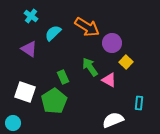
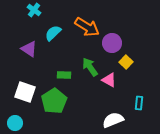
cyan cross: moved 3 px right, 6 px up
green rectangle: moved 1 px right, 2 px up; rotated 64 degrees counterclockwise
cyan circle: moved 2 px right
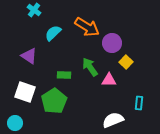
purple triangle: moved 7 px down
pink triangle: rotated 28 degrees counterclockwise
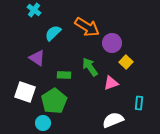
purple triangle: moved 8 px right, 2 px down
pink triangle: moved 2 px right, 3 px down; rotated 21 degrees counterclockwise
cyan circle: moved 28 px right
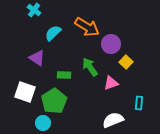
purple circle: moved 1 px left, 1 px down
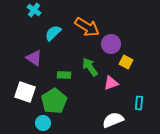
purple triangle: moved 3 px left
yellow square: rotated 16 degrees counterclockwise
